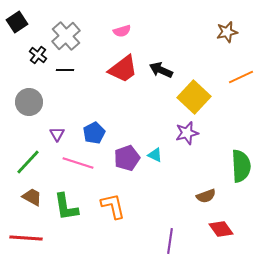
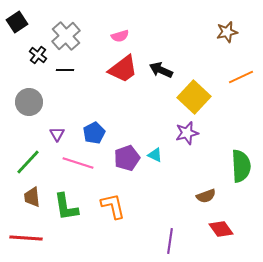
pink semicircle: moved 2 px left, 5 px down
brown trapezoid: rotated 125 degrees counterclockwise
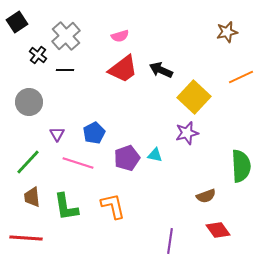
cyan triangle: rotated 14 degrees counterclockwise
red diamond: moved 3 px left, 1 px down
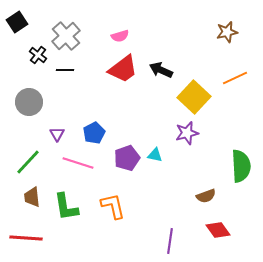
orange line: moved 6 px left, 1 px down
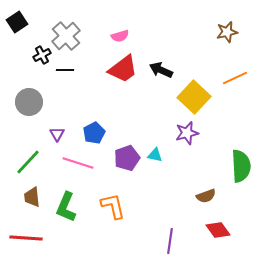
black cross: moved 4 px right; rotated 24 degrees clockwise
green L-shape: rotated 32 degrees clockwise
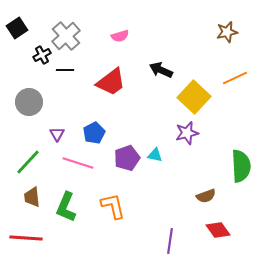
black square: moved 6 px down
red trapezoid: moved 12 px left, 13 px down
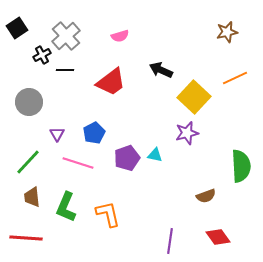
orange L-shape: moved 5 px left, 8 px down
red diamond: moved 7 px down
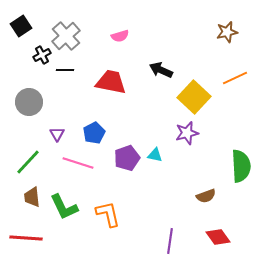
black square: moved 4 px right, 2 px up
red trapezoid: rotated 132 degrees counterclockwise
green L-shape: moved 2 px left; rotated 48 degrees counterclockwise
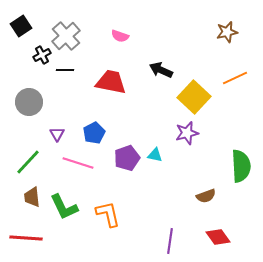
pink semicircle: rotated 36 degrees clockwise
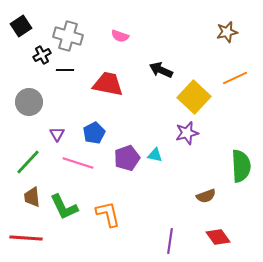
gray cross: moved 2 px right; rotated 32 degrees counterclockwise
red trapezoid: moved 3 px left, 2 px down
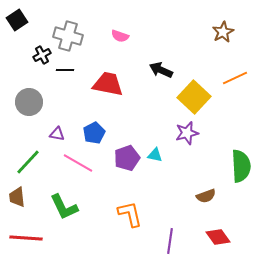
black square: moved 4 px left, 6 px up
brown star: moved 4 px left; rotated 15 degrees counterclockwise
purple triangle: rotated 49 degrees counterclockwise
pink line: rotated 12 degrees clockwise
brown trapezoid: moved 15 px left
orange L-shape: moved 22 px right
